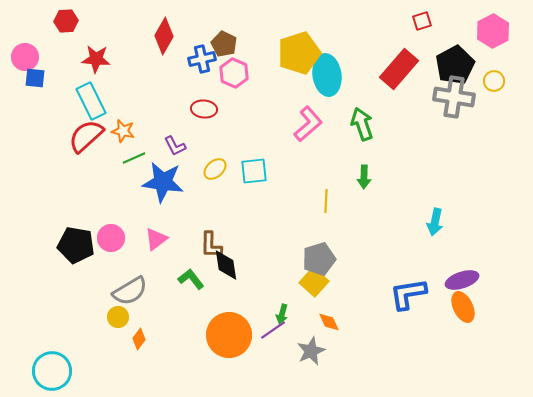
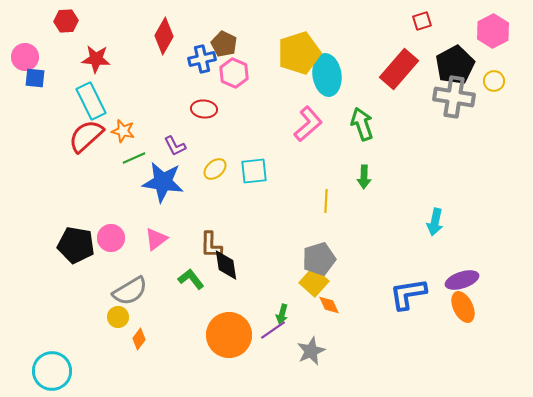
orange diamond at (329, 322): moved 17 px up
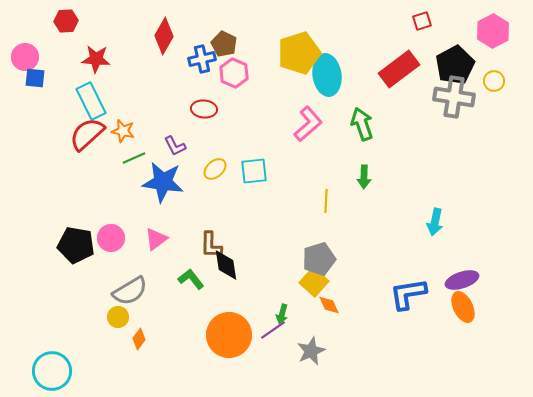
red rectangle at (399, 69): rotated 12 degrees clockwise
red semicircle at (86, 136): moved 1 px right, 2 px up
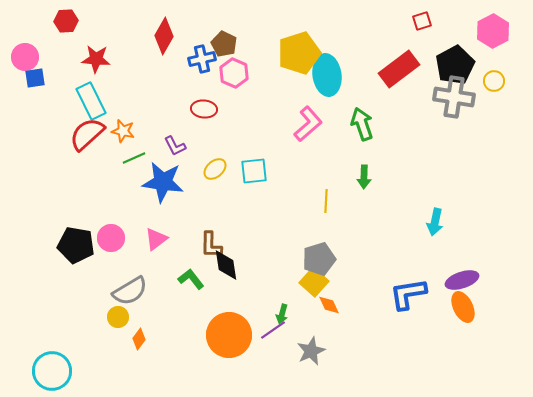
blue square at (35, 78): rotated 15 degrees counterclockwise
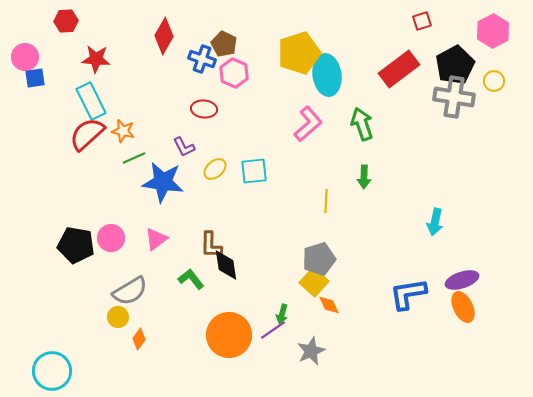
blue cross at (202, 59): rotated 32 degrees clockwise
purple L-shape at (175, 146): moved 9 px right, 1 px down
